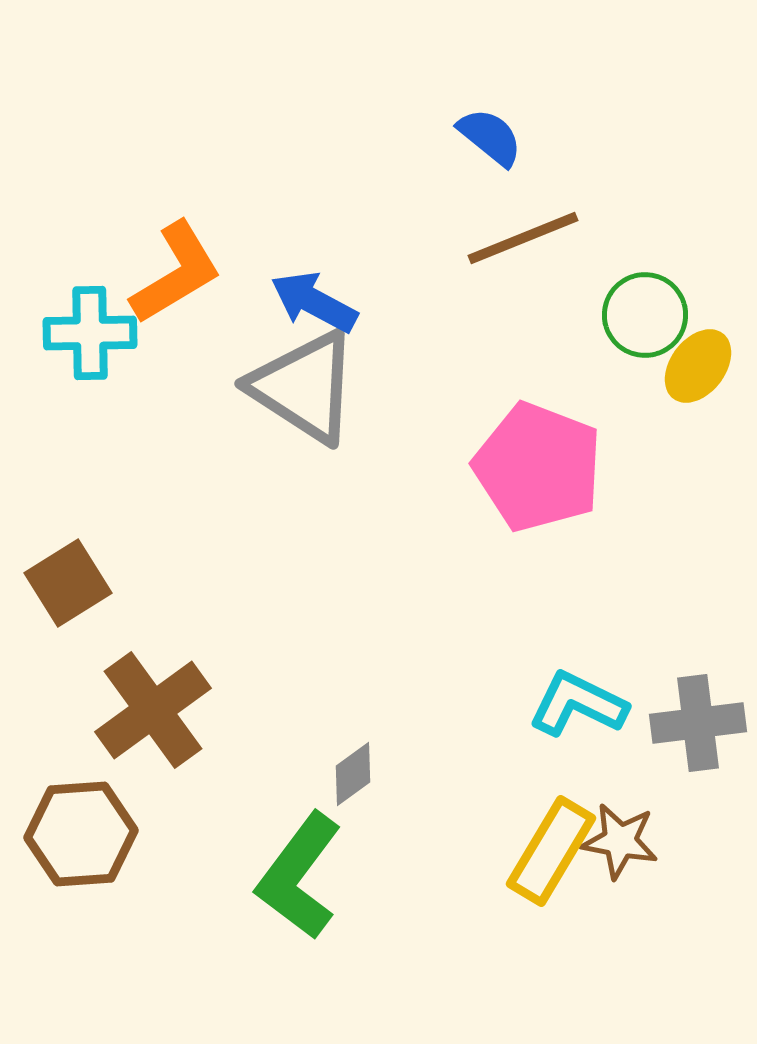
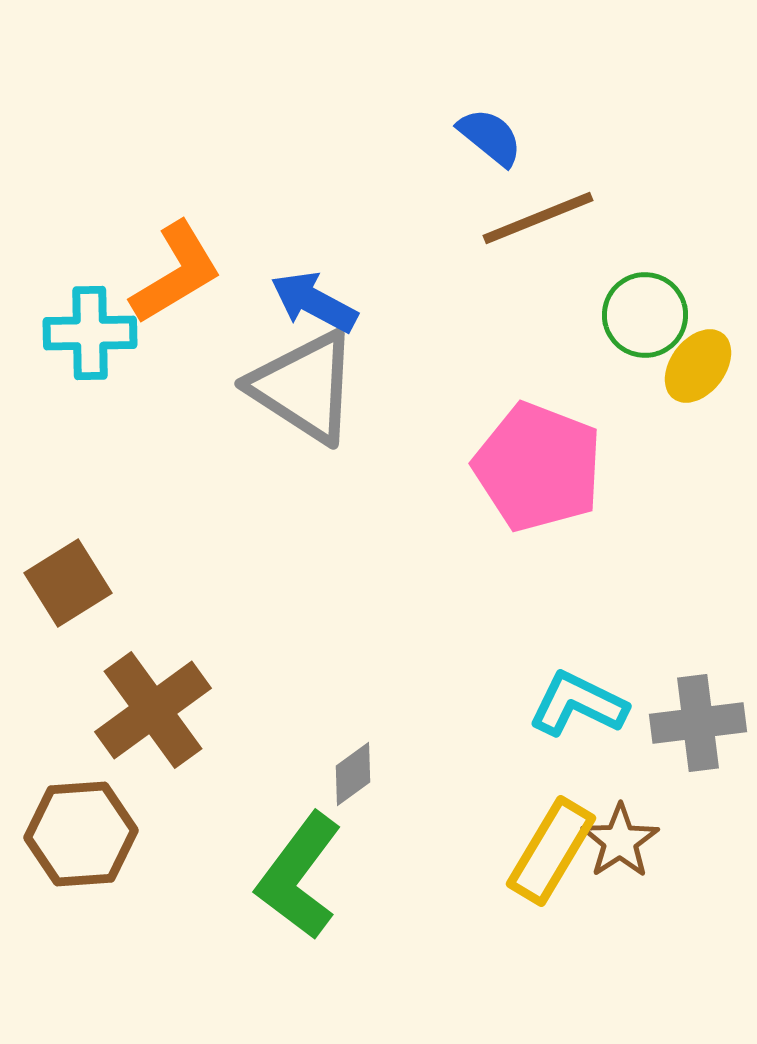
brown line: moved 15 px right, 20 px up
brown star: rotated 28 degrees clockwise
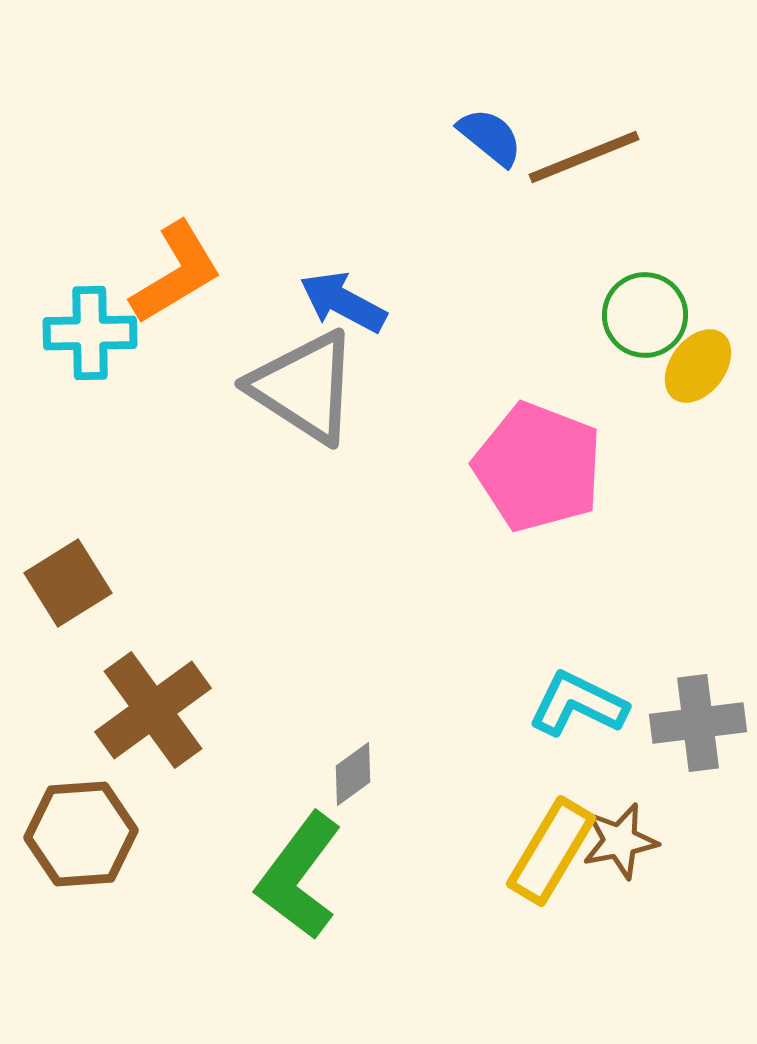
brown line: moved 46 px right, 61 px up
blue arrow: moved 29 px right
brown star: rotated 22 degrees clockwise
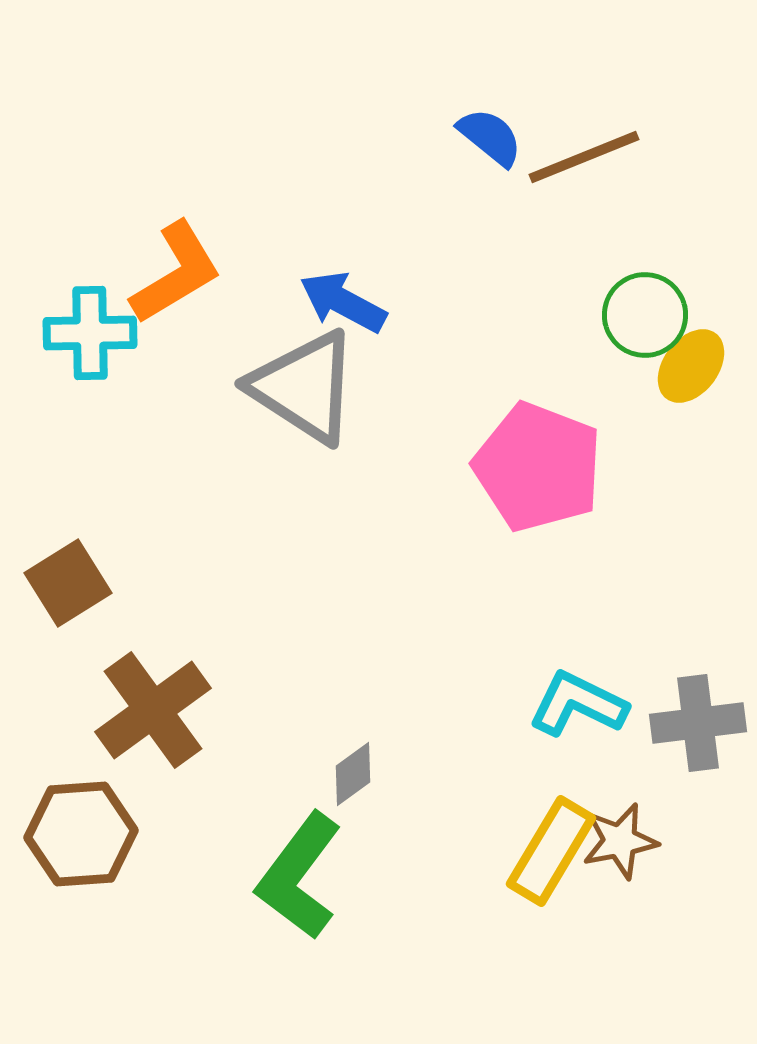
yellow ellipse: moved 7 px left
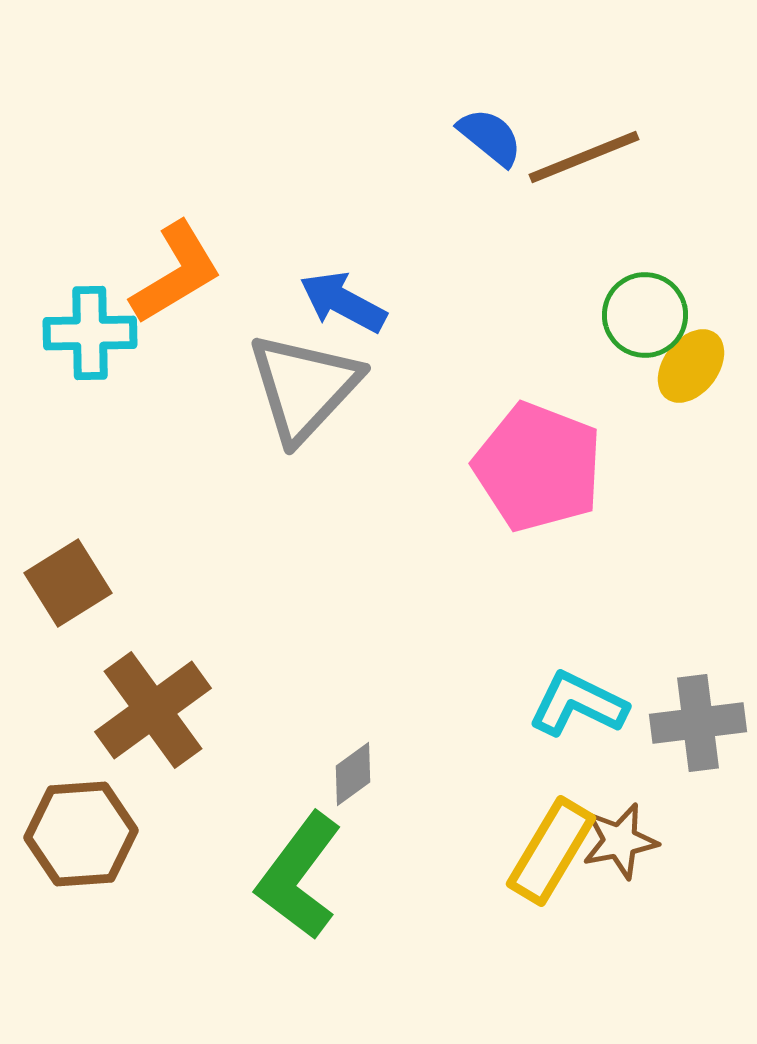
gray triangle: rotated 40 degrees clockwise
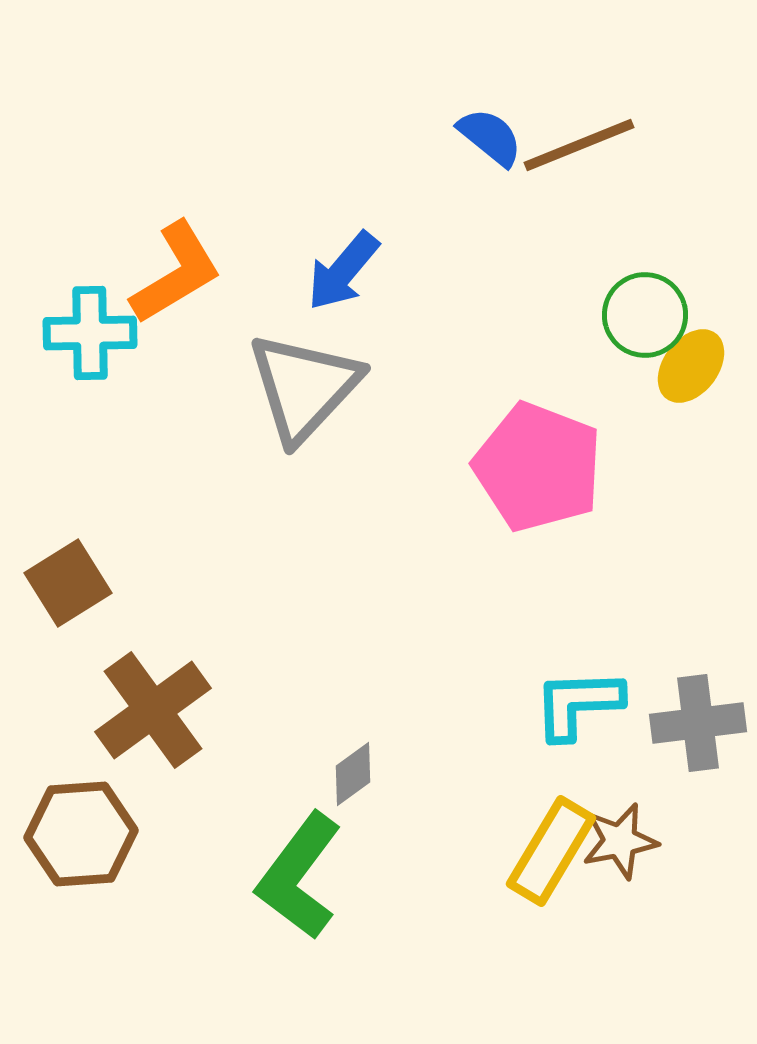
brown line: moved 5 px left, 12 px up
blue arrow: moved 31 px up; rotated 78 degrees counterclockwise
cyan L-shape: rotated 28 degrees counterclockwise
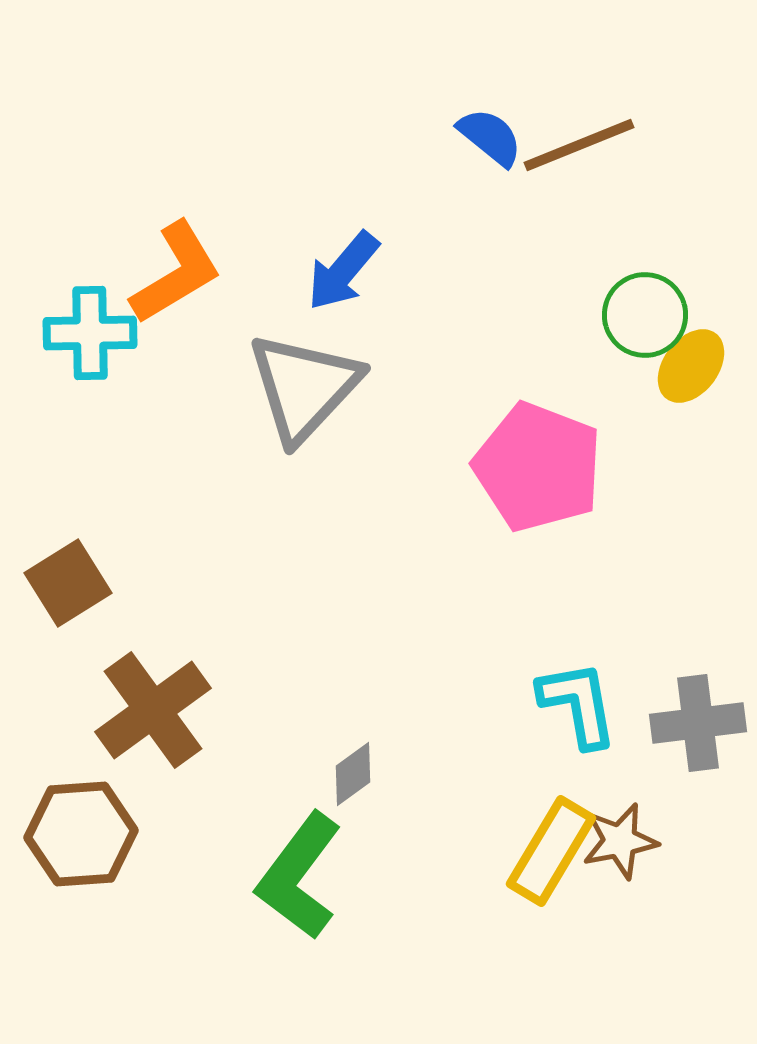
cyan L-shape: rotated 82 degrees clockwise
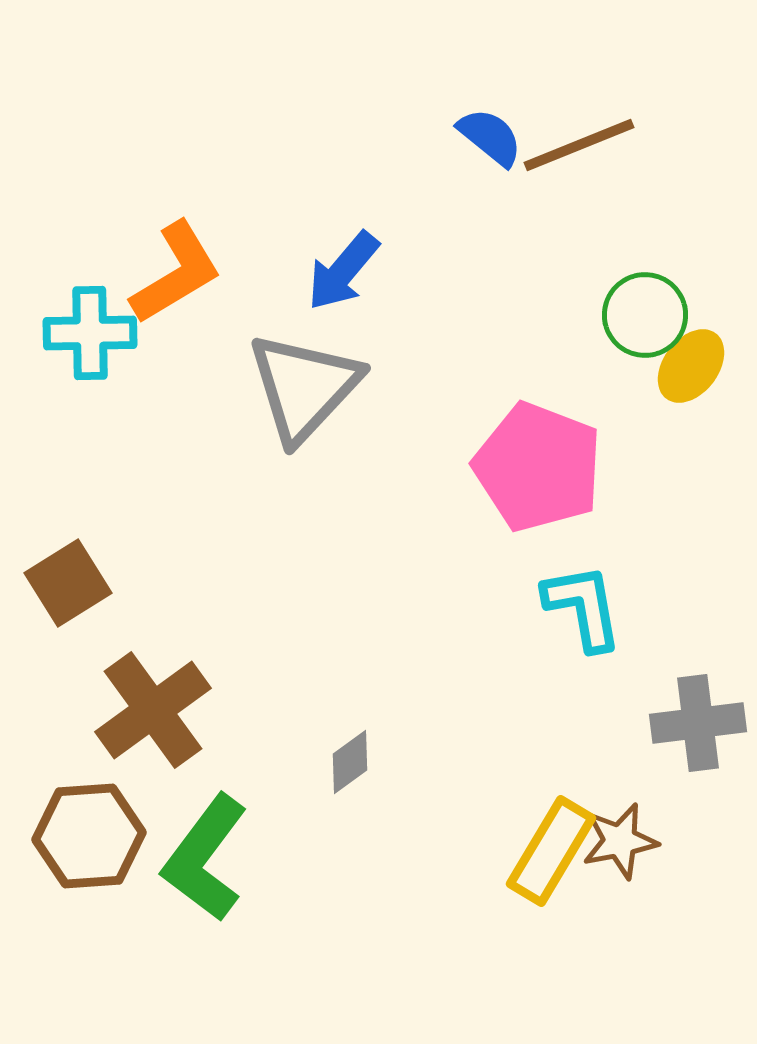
cyan L-shape: moved 5 px right, 97 px up
gray diamond: moved 3 px left, 12 px up
brown hexagon: moved 8 px right, 2 px down
green L-shape: moved 94 px left, 18 px up
